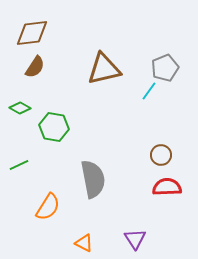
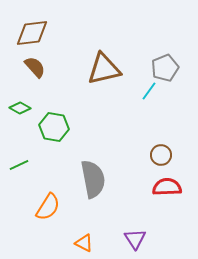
brown semicircle: rotated 75 degrees counterclockwise
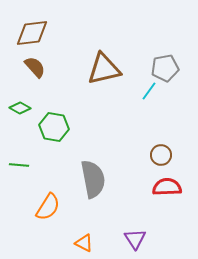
gray pentagon: rotated 12 degrees clockwise
green line: rotated 30 degrees clockwise
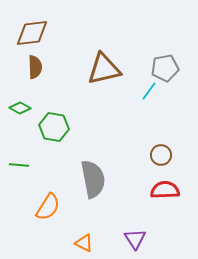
brown semicircle: rotated 40 degrees clockwise
red semicircle: moved 2 px left, 3 px down
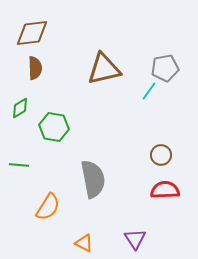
brown semicircle: moved 1 px down
green diamond: rotated 60 degrees counterclockwise
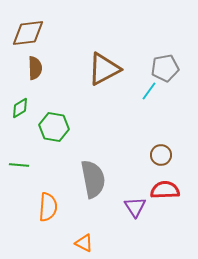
brown diamond: moved 4 px left
brown triangle: rotated 15 degrees counterclockwise
orange semicircle: rotated 28 degrees counterclockwise
purple triangle: moved 32 px up
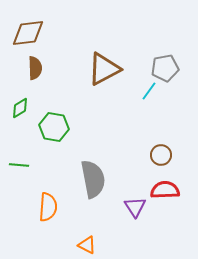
orange triangle: moved 3 px right, 2 px down
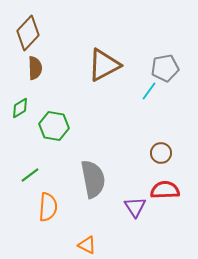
brown diamond: rotated 40 degrees counterclockwise
brown triangle: moved 4 px up
green hexagon: moved 1 px up
brown circle: moved 2 px up
green line: moved 11 px right, 10 px down; rotated 42 degrees counterclockwise
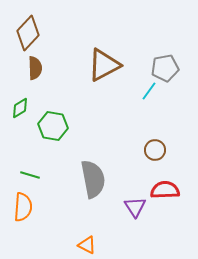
green hexagon: moved 1 px left
brown circle: moved 6 px left, 3 px up
green line: rotated 54 degrees clockwise
orange semicircle: moved 25 px left
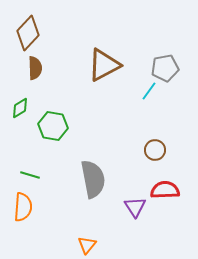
orange triangle: rotated 42 degrees clockwise
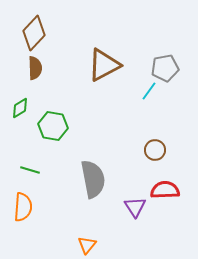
brown diamond: moved 6 px right
green line: moved 5 px up
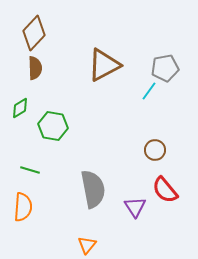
gray semicircle: moved 10 px down
red semicircle: rotated 128 degrees counterclockwise
